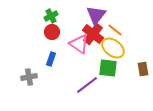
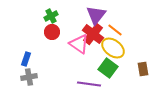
blue rectangle: moved 25 px left
green square: rotated 30 degrees clockwise
purple line: moved 2 px right, 1 px up; rotated 45 degrees clockwise
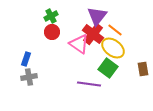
purple triangle: moved 1 px right, 1 px down
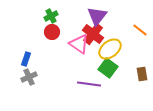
orange line: moved 25 px right
yellow ellipse: moved 3 px left, 1 px down; rotated 75 degrees counterclockwise
brown rectangle: moved 1 px left, 5 px down
gray cross: rotated 14 degrees counterclockwise
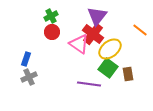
brown rectangle: moved 14 px left
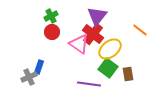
blue rectangle: moved 13 px right, 8 px down
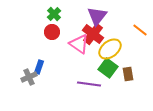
green cross: moved 3 px right, 2 px up; rotated 16 degrees counterclockwise
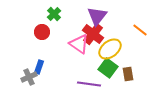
red circle: moved 10 px left
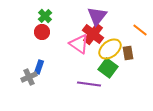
green cross: moved 9 px left, 2 px down
brown rectangle: moved 21 px up
